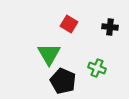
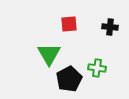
red square: rotated 36 degrees counterclockwise
green cross: rotated 12 degrees counterclockwise
black pentagon: moved 6 px right, 2 px up; rotated 20 degrees clockwise
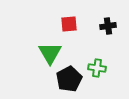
black cross: moved 2 px left, 1 px up; rotated 14 degrees counterclockwise
green triangle: moved 1 px right, 1 px up
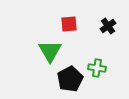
black cross: rotated 28 degrees counterclockwise
green triangle: moved 2 px up
black pentagon: moved 1 px right
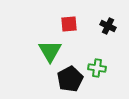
black cross: rotated 28 degrees counterclockwise
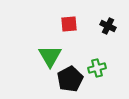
green triangle: moved 5 px down
green cross: rotated 24 degrees counterclockwise
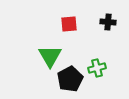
black cross: moved 4 px up; rotated 21 degrees counterclockwise
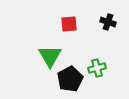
black cross: rotated 14 degrees clockwise
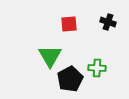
green cross: rotated 18 degrees clockwise
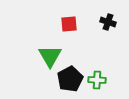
green cross: moved 12 px down
